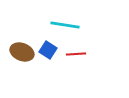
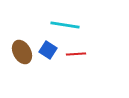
brown ellipse: rotated 40 degrees clockwise
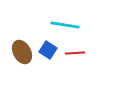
red line: moved 1 px left, 1 px up
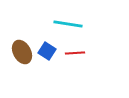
cyan line: moved 3 px right, 1 px up
blue square: moved 1 px left, 1 px down
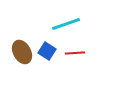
cyan line: moved 2 px left; rotated 28 degrees counterclockwise
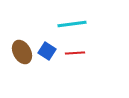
cyan line: moved 6 px right; rotated 12 degrees clockwise
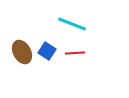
cyan line: rotated 28 degrees clockwise
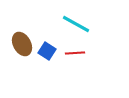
cyan line: moved 4 px right; rotated 8 degrees clockwise
brown ellipse: moved 8 px up
